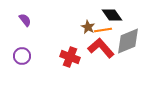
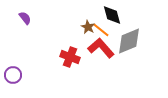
black diamond: rotated 20 degrees clockwise
purple semicircle: moved 2 px up
orange line: moved 2 px left; rotated 48 degrees clockwise
gray diamond: moved 1 px right
purple circle: moved 9 px left, 19 px down
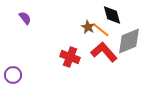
red L-shape: moved 3 px right, 4 px down
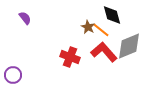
gray diamond: moved 5 px down
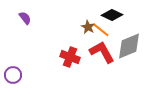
black diamond: rotated 50 degrees counterclockwise
red L-shape: moved 2 px left; rotated 12 degrees clockwise
